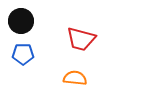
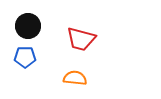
black circle: moved 7 px right, 5 px down
blue pentagon: moved 2 px right, 3 px down
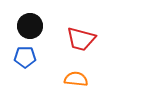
black circle: moved 2 px right
orange semicircle: moved 1 px right, 1 px down
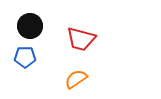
orange semicircle: rotated 40 degrees counterclockwise
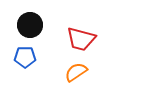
black circle: moved 1 px up
orange semicircle: moved 7 px up
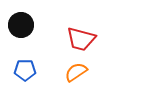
black circle: moved 9 px left
blue pentagon: moved 13 px down
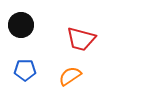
orange semicircle: moved 6 px left, 4 px down
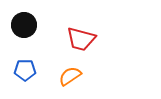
black circle: moved 3 px right
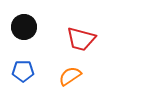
black circle: moved 2 px down
blue pentagon: moved 2 px left, 1 px down
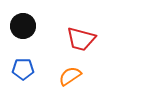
black circle: moved 1 px left, 1 px up
blue pentagon: moved 2 px up
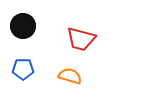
orange semicircle: rotated 50 degrees clockwise
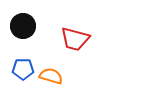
red trapezoid: moved 6 px left
orange semicircle: moved 19 px left
